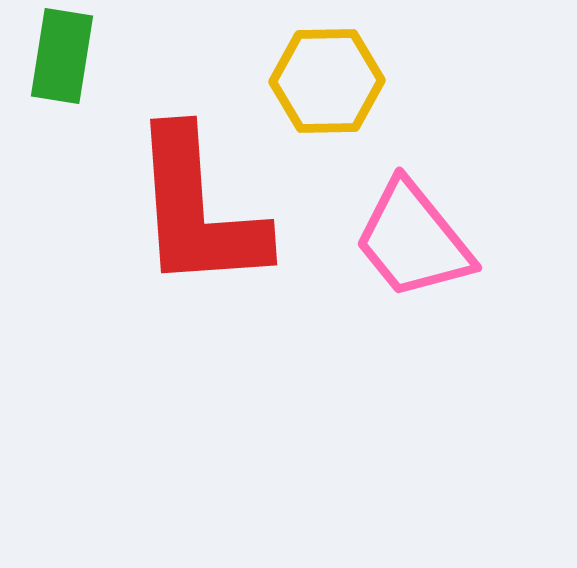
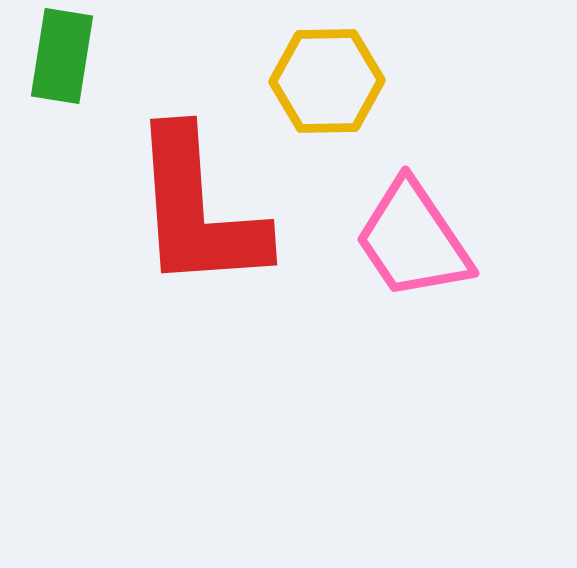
pink trapezoid: rotated 5 degrees clockwise
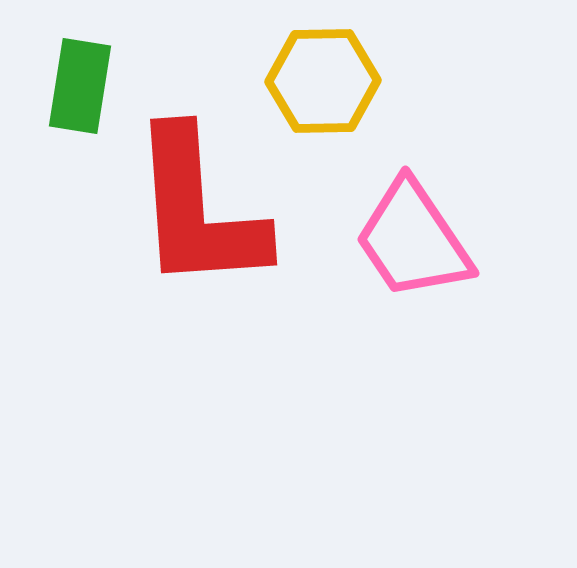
green rectangle: moved 18 px right, 30 px down
yellow hexagon: moved 4 px left
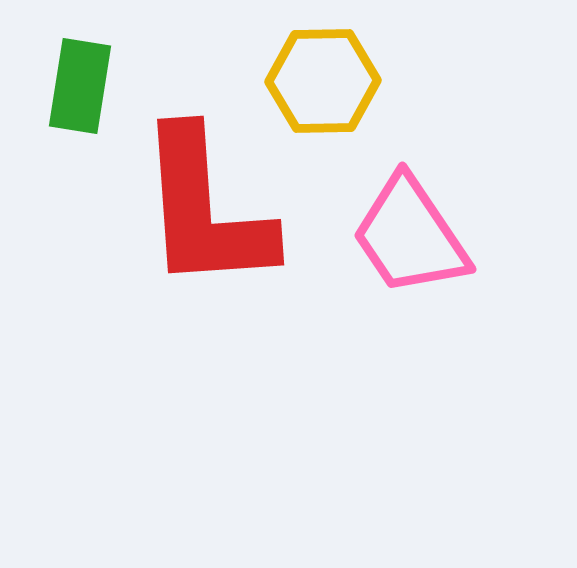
red L-shape: moved 7 px right
pink trapezoid: moved 3 px left, 4 px up
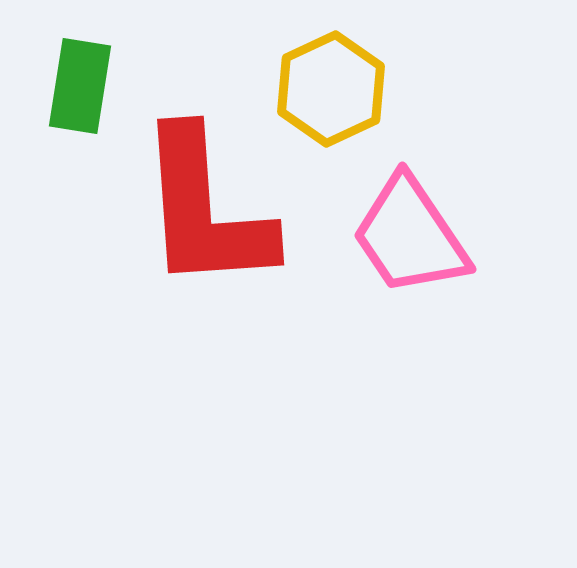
yellow hexagon: moved 8 px right, 8 px down; rotated 24 degrees counterclockwise
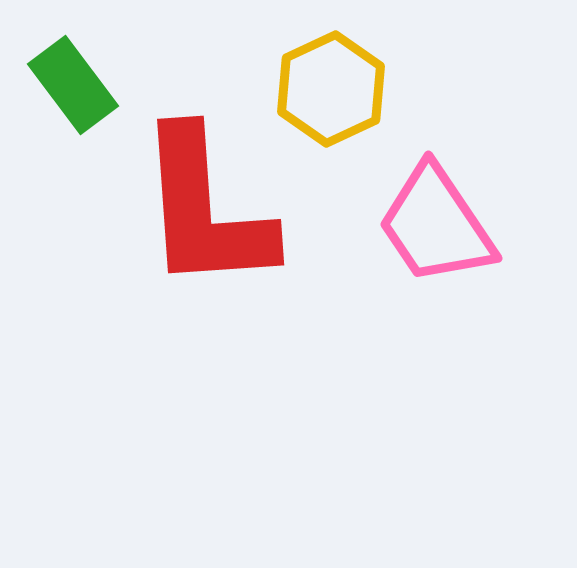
green rectangle: moved 7 px left, 1 px up; rotated 46 degrees counterclockwise
pink trapezoid: moved 26 px right, 11 px up
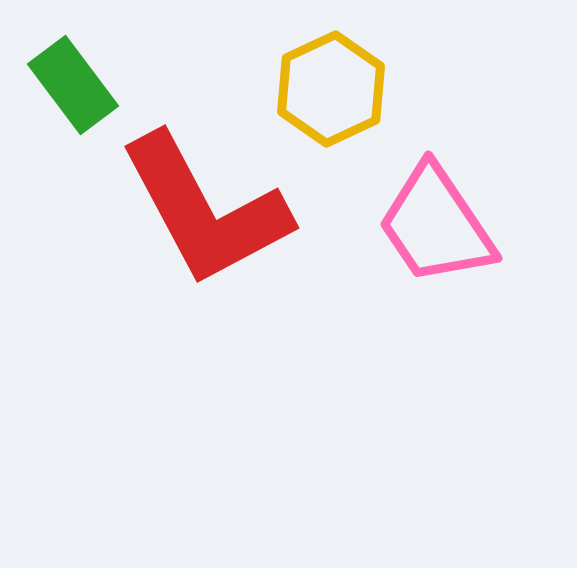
red L-shape: rotated 24 degrees counterclockwise
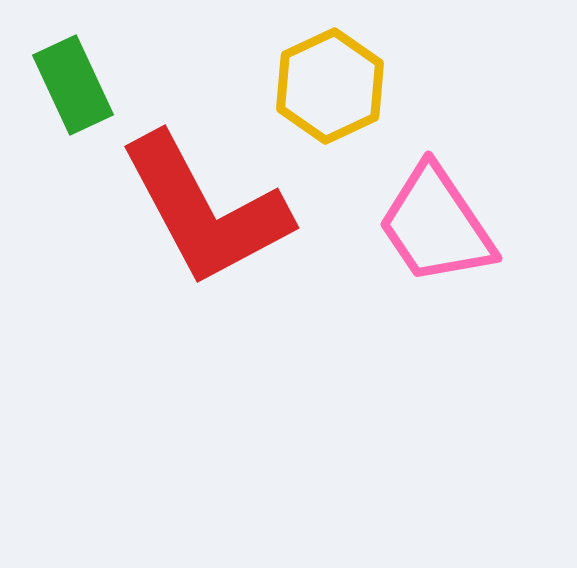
green rectangle: rotated 12 degrees clockwise
yellow hexagon: moved 1 px left, 3 px up
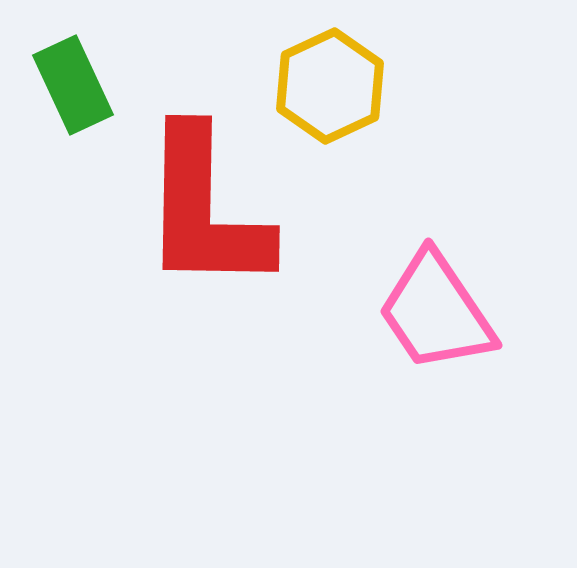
red L-shape: rotated 29 degrees clockwise
pink trapezoid: moved 87 px down
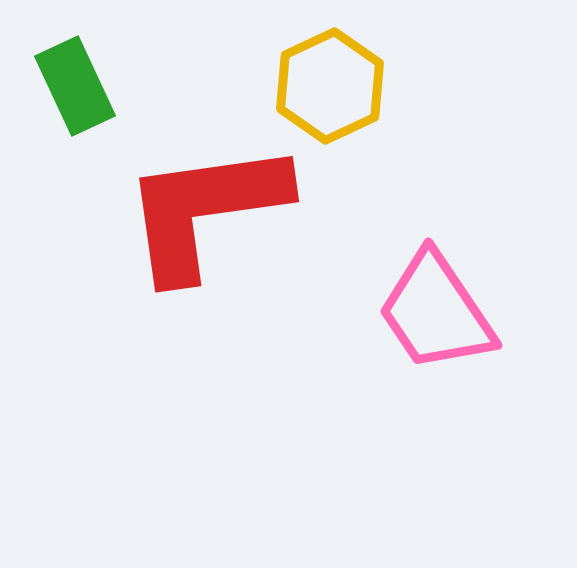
green rectangle: moved 2 px right, 1 px down
red L-shape: rotated 81 degrees clockwise
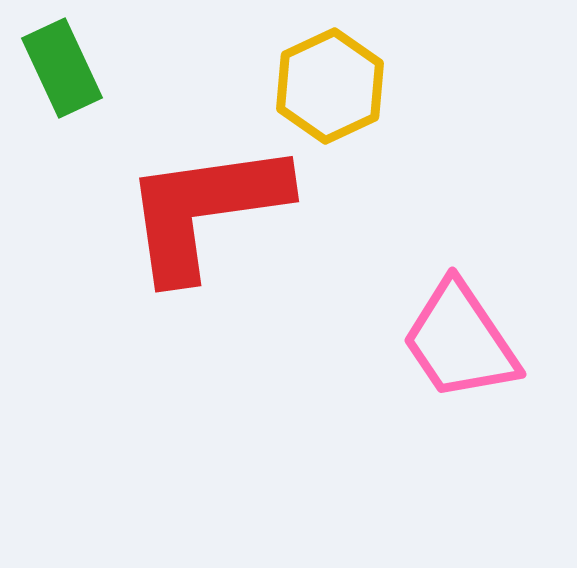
green rectangle: moved 13 px left, 18 px up
pink trapezoid: moved 24 px right, 29 px down
